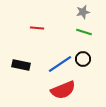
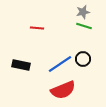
green line: moved 6 px up
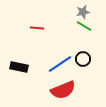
green line: rotated 14 degrees clockwise
black rectangle: moved 2 px left, 2 px down
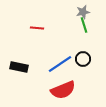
green line: moved 1 px up; rotated 42 degrees clockwise
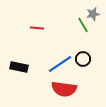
gray star: moved 10 px right, 2 px down
green line: moved 1 px left; rotated 14 degrees counterclockwise
red semicircle: moved 1 px right, 1 px up; rotated 30 degrees clockwise
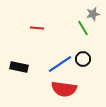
green line: moved 3 px down
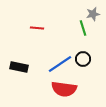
green line: rotated 14 degrees clockwise
